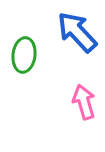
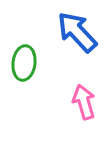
green ellipse: moved 8 px down
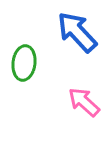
pink arrow: rotated 32 degrees counterclockwise
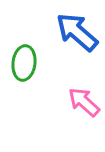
blue arrow: rotated 6 degrees counterclockwise
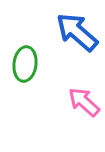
green ellipse: moved 1 px right, 1 px down
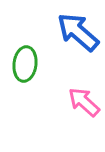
blue arrow: moved 1 px right
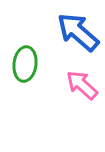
pink arrow: moved 2 px left, 17 px up
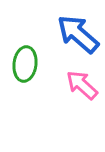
blue arrow: moved 2 px down
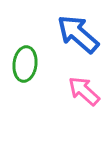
pink arrow: moved 2 px right, 6 px down
